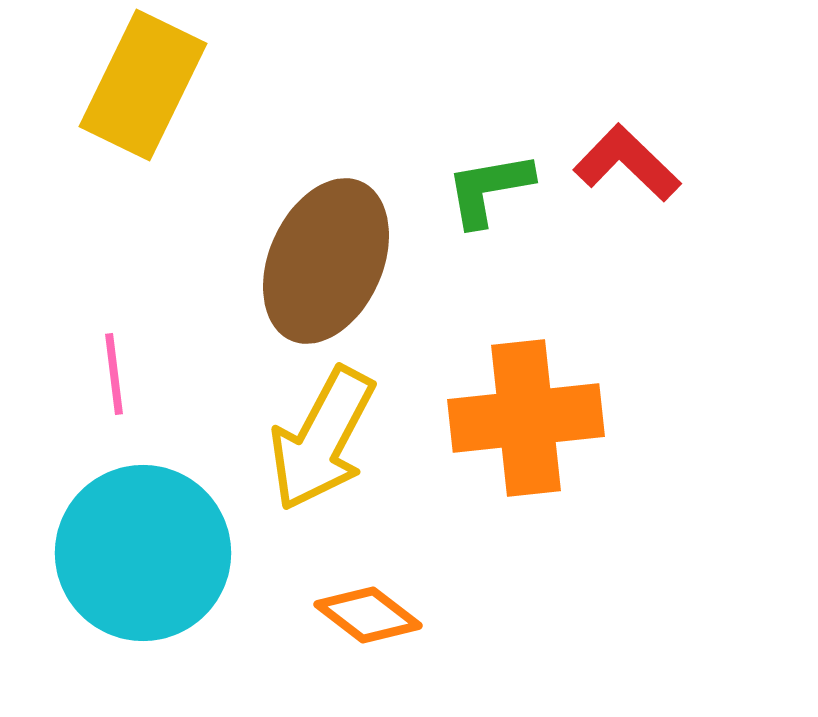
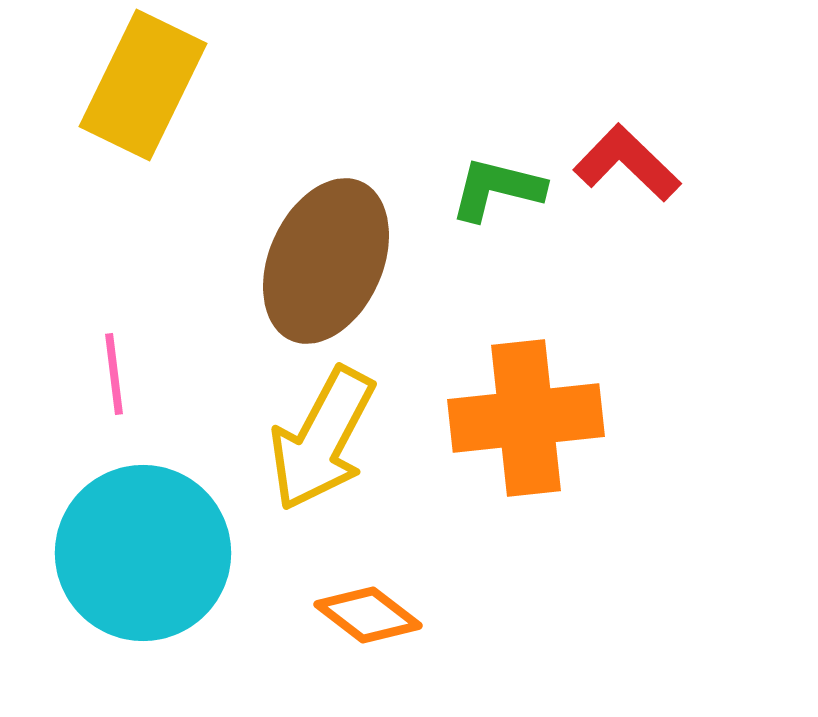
green L-shape: moved 8 px right; rotated 24 degrees clockwise
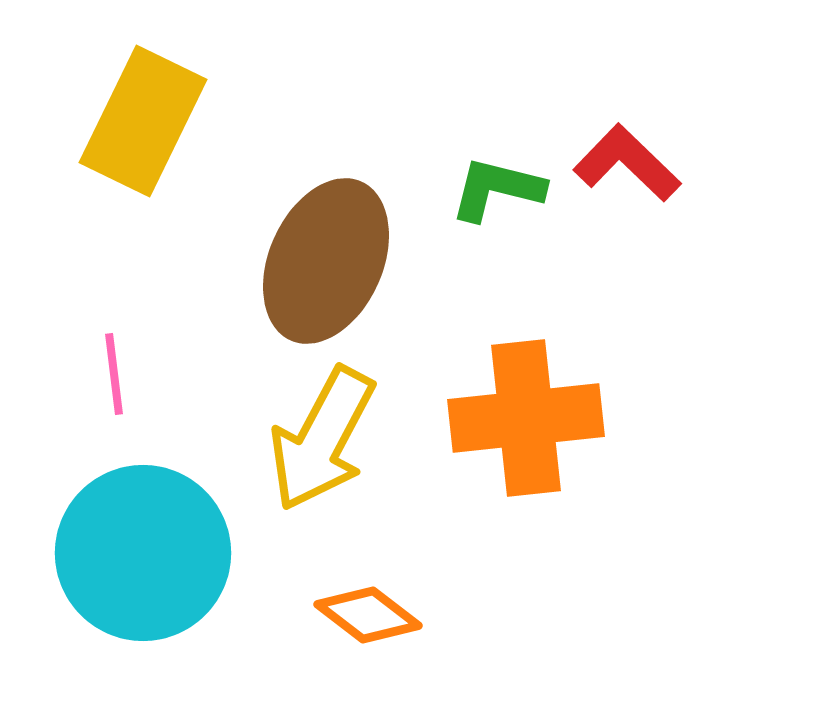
yellow rectangle: moved 36 px down
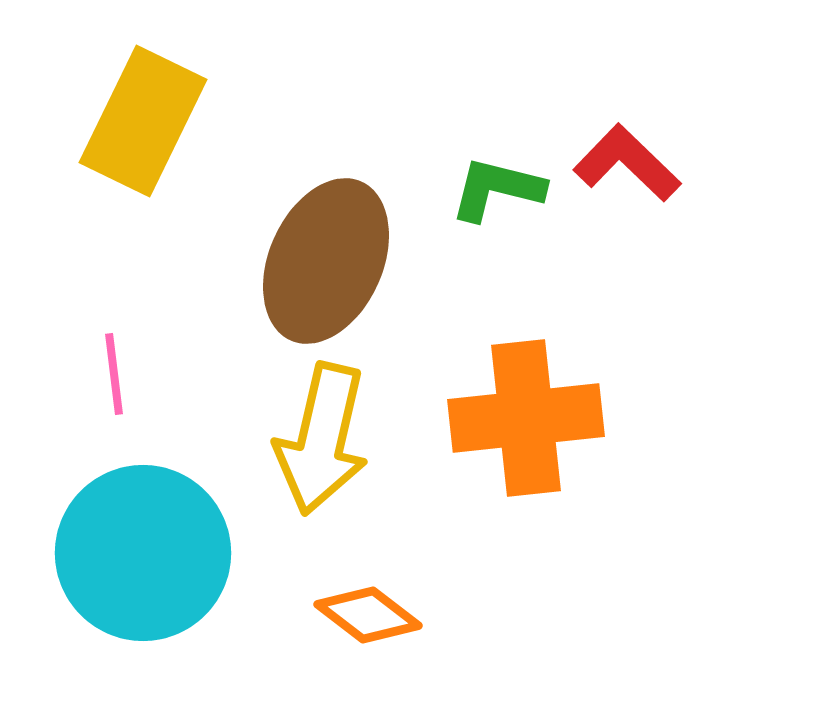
yellow arrow: rotated 15 degrees counterclockwise
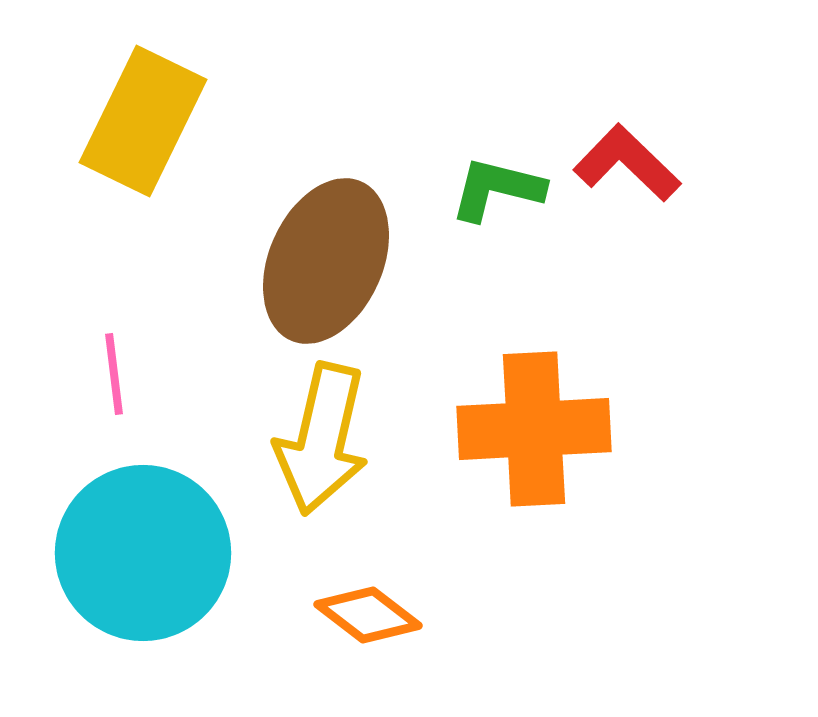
orange cross: moved 8 px right, 11 px down; rotated 3 degrees clockwise
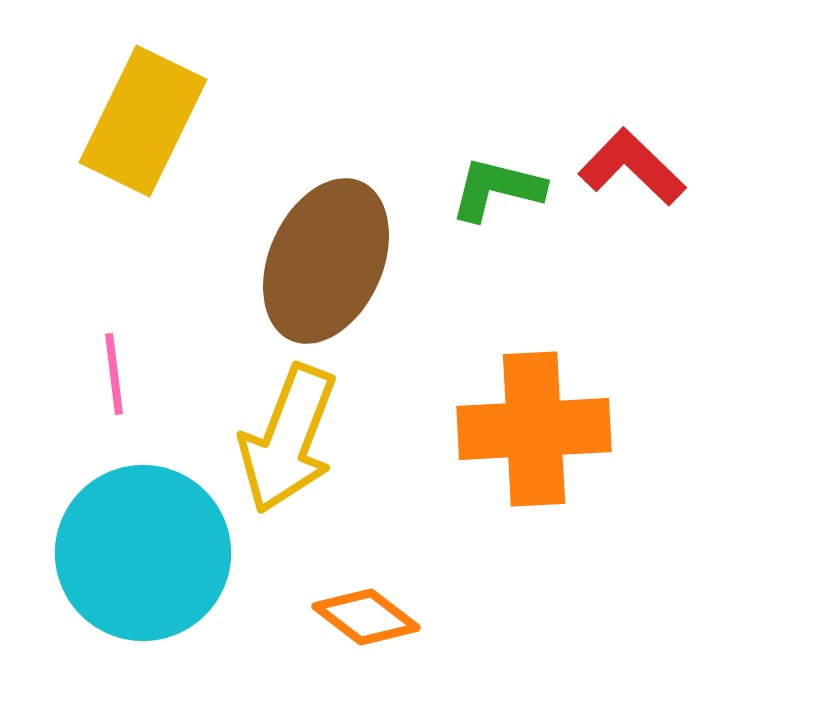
red L-shape: moved 5 px right, 4 px down
yellow arrow: moved 34 px left; rotated 8 degrees clockwise
orange diamond: moved 2 px left, 2 px down
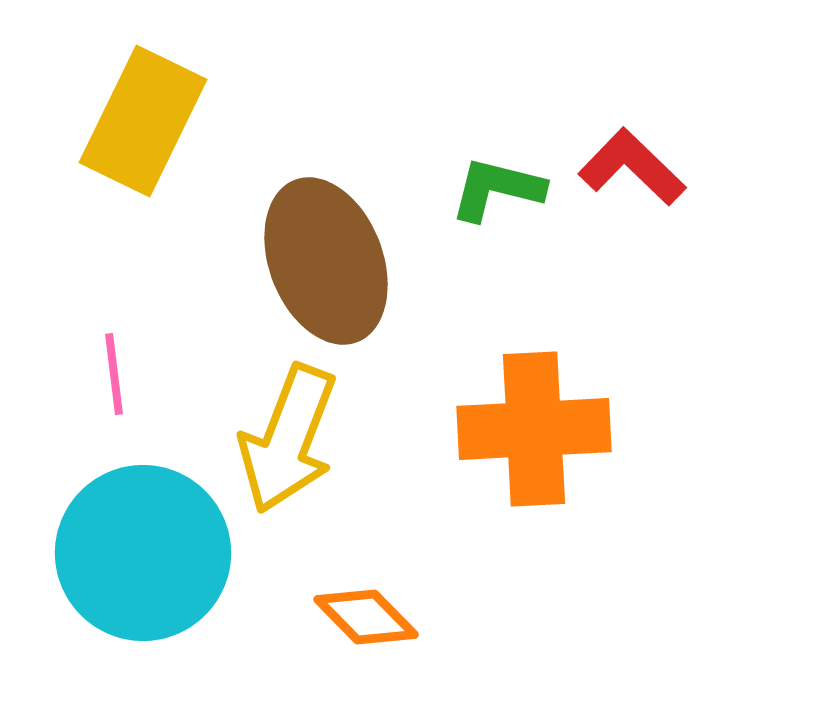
brown ellipse: rotated 45 degrees counterclockwise
orange diamond: rotated 8 degrees clockwise
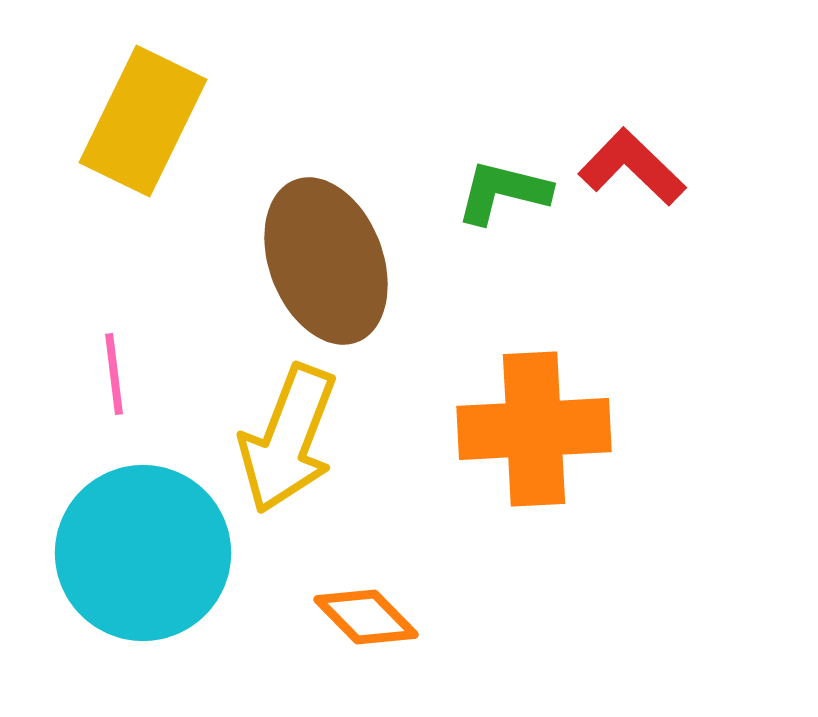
green L-shape: moved 6 px right, 3 px down
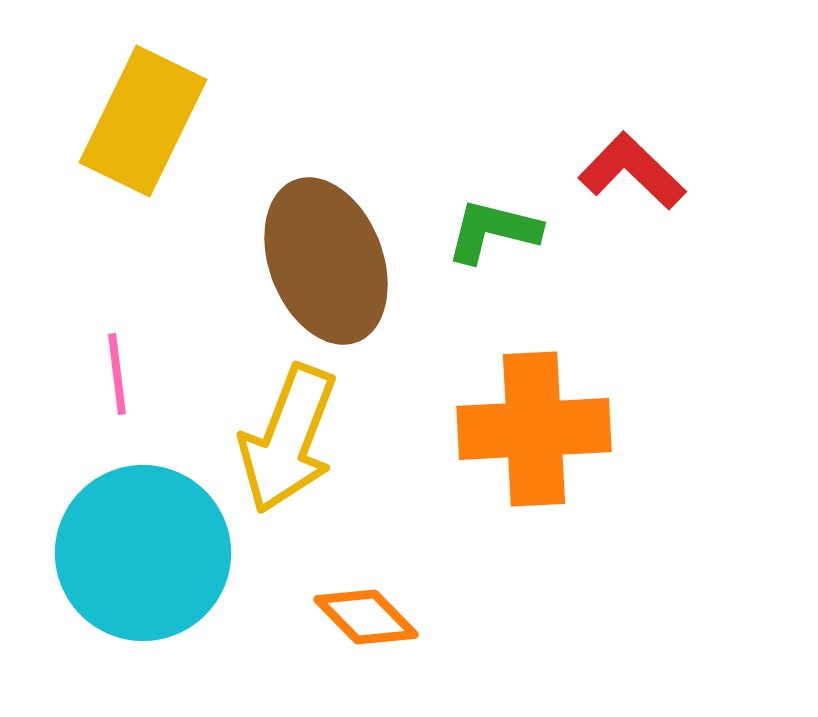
red L-shape: moved 4 px down
green L-shape: moved 10 px left, 39 px down
pink line: moved 3 px right
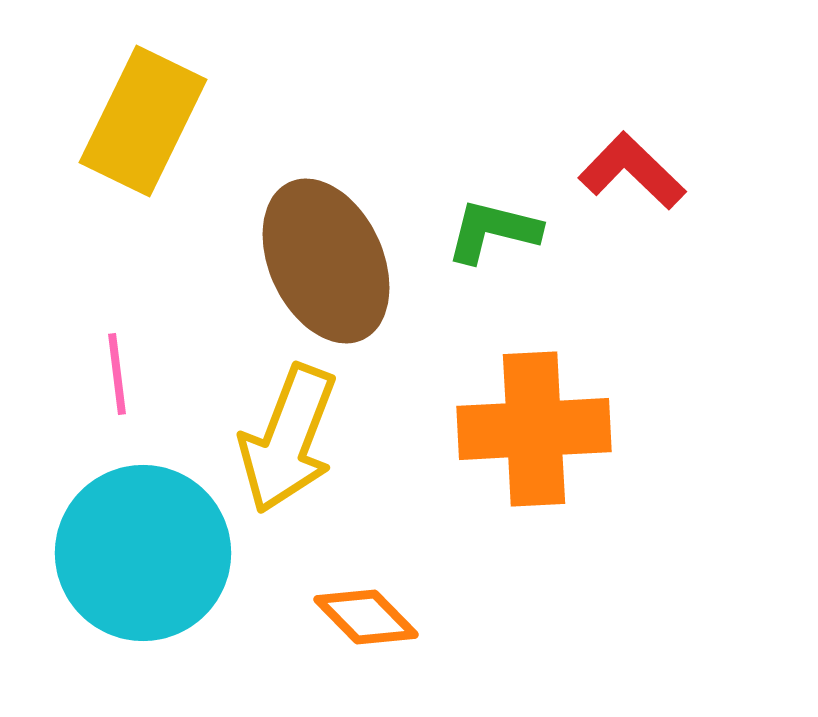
brown ellipse: rotated 4 degrees counterclockwise
